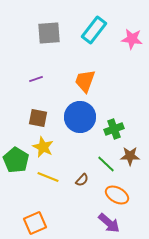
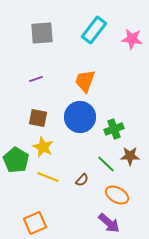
gray square: moved 7 px left
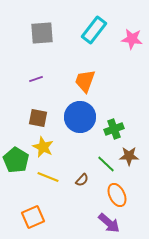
brown star: moved 1 px left
orange ellipse: rotated 35 degrees clockwise
orange square: moved 2 px left, 6 px up
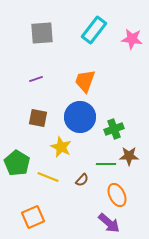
yellow star: moved 18 px right
green pentagon: moved 1 px right, 3 px down
green line: rotated 42 degrees counterclockwise
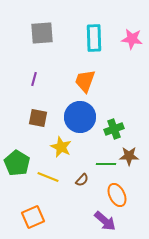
cyan rectangle: moved 8 px down; rotated 40 degrees counterclockwise
purple line: moved 2 px left; rotated 56 degrees counterclockwise
purple arrow: moved 4 px left, 2 px up
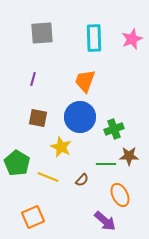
pink star: rotated 30 degrees counterclockwise
purple line: moved 1 px left
orange ellipse: moved 3 px right
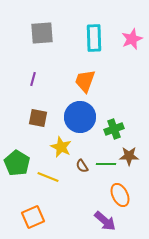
brown semicircle: moved 14 px up; rotated 104 degrees clockwise
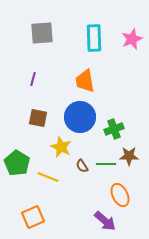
orange trapezoid: rotated 30 degrees counterclockwise
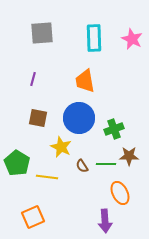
pink star: rotated 25 degrees counterclockwise
blue circle: moved 1 px left, 1 px down
yellow line: moved 1 px left; rotated 15 degrees counterclockwise
orange ellipse: moved 2 px up
purple arrow: rotated 45 degrees clockwise
